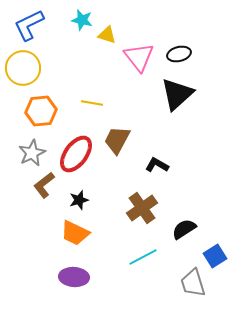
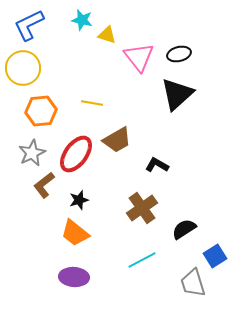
brown trapezoid: rotated 148 degrees counterclockwise
orange trapezoid: rotated 12 degrees clockwise
cyan line: moved 1 px left, 3 px down
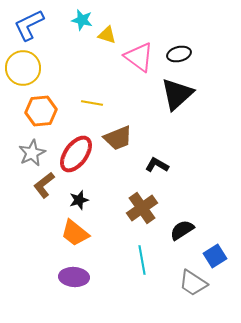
pink triangle: rotated 16 degrees counterclockwise
brown trapezoid: moved 1 px right, 2 px up; rotated 8 degrees clockwise
black semicircle: moved 2 px left, 1 px down
cyan line: rotated 72 degrees counterclockwise
gray trapezoid: rotated 40 degrees counterclockwise
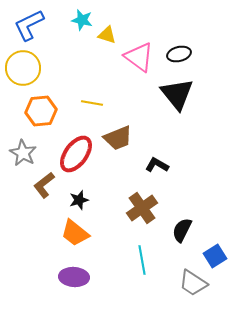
black triangle: rotated 27 degrees counterclockwise
gray star: moved 9 px left; rotated 16 degrees counterclockwise
black semicircle: rotated 30 degrees counterclockwise
